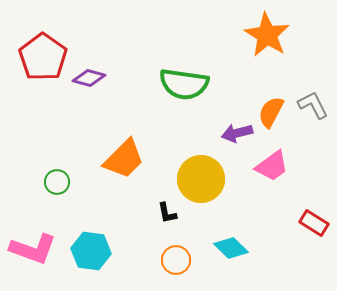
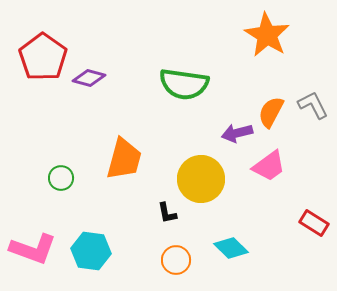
orange trapezoid: rotated 30 degrees counterclockwise
pink trapezoid: moved 3 px left
green circle: moved 4 px right, 4 px up
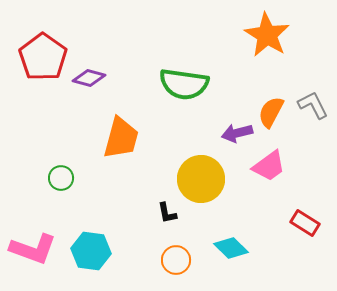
orange trapezoid: moved 3 px left, 21 px up
red rectangle: moved 9 px left
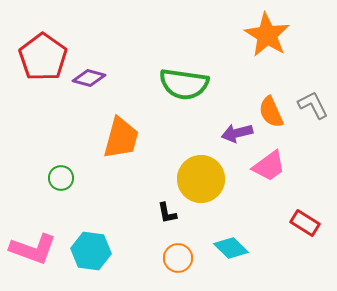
orange semicircle: rotated 52 degrees counterclockwise
orange circle: moved 2 px right, 2 px up
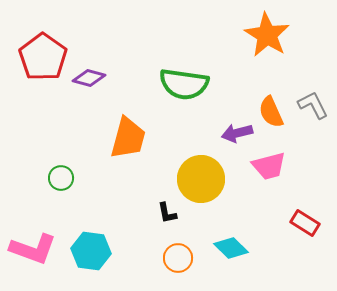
orange trapezoid: moved 7 px right
pink trapezoid: rotated 21 degrees clockwise
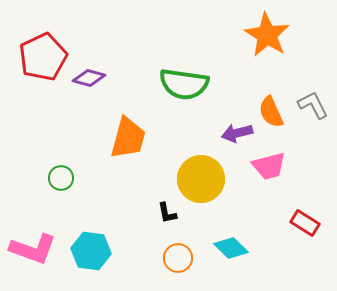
red pentagon: rotated 12 degrees clockwise
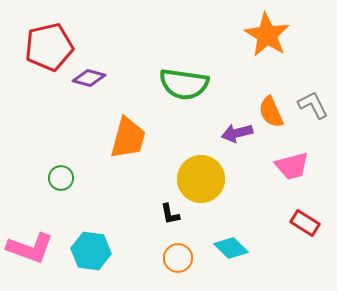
red pentagon: moved 6 px right, 10 px up; rotated 12 degrees clockwise
pink trapezoid: moved 23 px right
black L-shape: moved 3 px right, 1 px down
pink L-shape: moved 3 px left, 1 px up
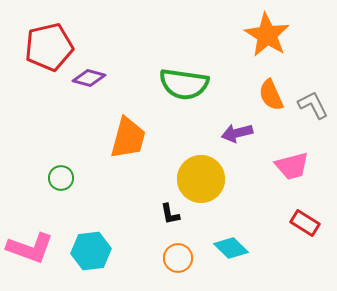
orange semicircle: moved 17 px up
cyan hexagon: rotated 15 degrees counterclockwise
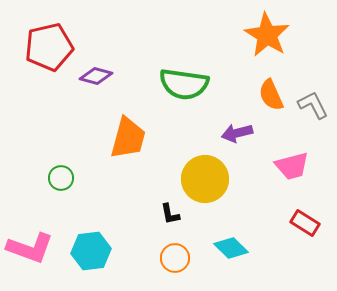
purple diamond: moved 7 px right, 2 px up
yellow circle: moved 4 px right
orange circle: moved 3 px left
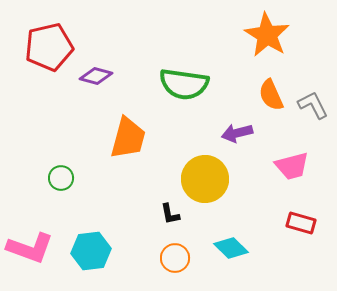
red rectangle: moved 4 px left; rotated 16 degrees counterclockwise
